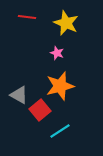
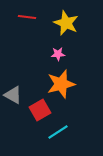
pink star: moved 1 px right, 1 px down; rotated 24 degrees counterclockwise
orange star: moved 1 px right, 2 px up
gray triangle: moved 6 px left
red square: rotated 10 degrees clockwise
cyan line: moved 2 px left, 1 px down
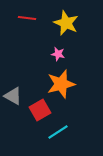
red line: moved 1 px down
pink star: rotated 16 degrees clockwise
gray triangle: moved 1 px down
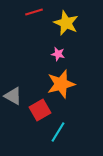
red line: moved 7 px right, 6 px up; rotated 24 degrees counterclockwise
cyan line: rotated 25 degrees counterclockwise
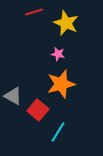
red square: moved 2 px left; rotated 20 degrees counterclockwise
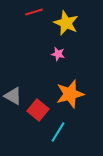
orange star: moved 9 px right, 10 px down
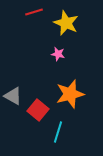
cyan line: rotated 15 degrees counterclockwise
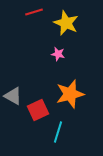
red square: rotated 25 degrees clockwise
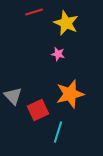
gray triangle: rotated 18 degrees clockwise
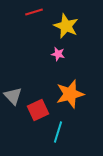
yellow star: moved 3 px down
